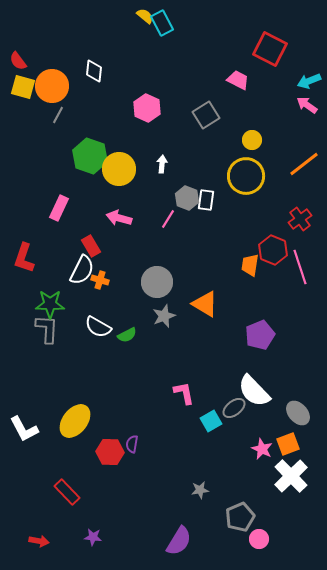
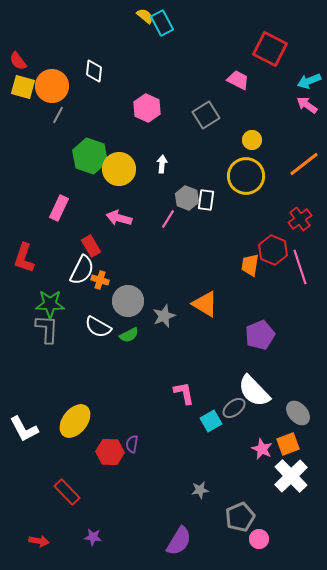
gray circle at (157, 282): moved 29 px left, 19 px down
green semicircle at (127, 335): moved 2 px right
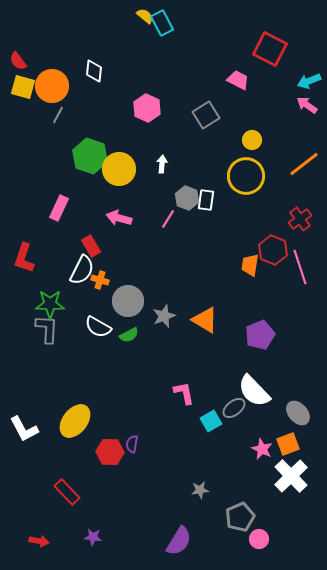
orange triangle at (205, 304): moved 16 px down
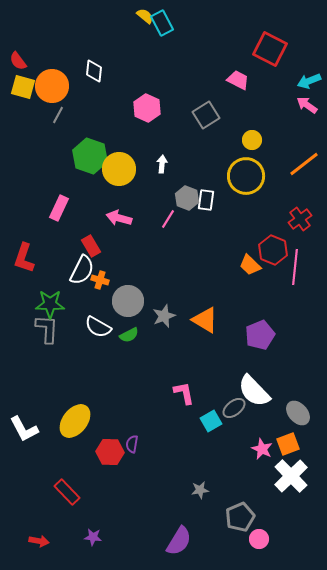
orange trapezoid at (250, 265): rotated 55 degrees counterclockwise
pink line at (300, 267): moved 5 px left; rotated 24 degrees clockwise
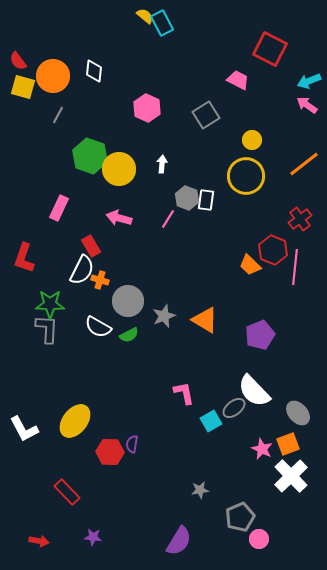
orange circle at (52, 86): moved 1 px right, 10 px up
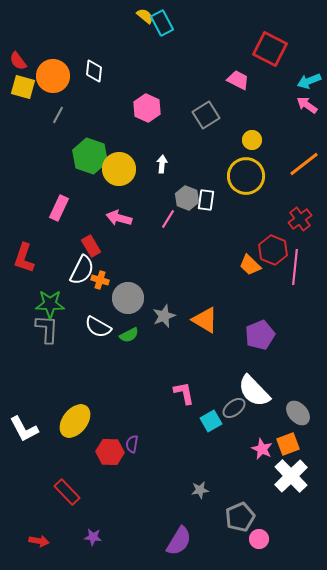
gray circle at (128, 301): moved 3 px up
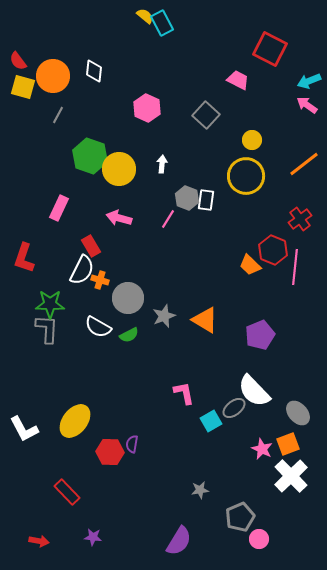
gray square at (206, 115): rotated 16 degrees counterclockwise
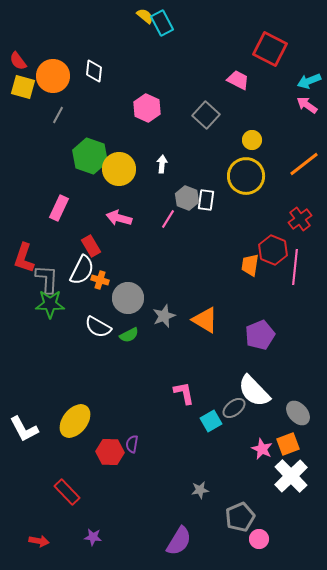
orange trapezoid at (250, 265): rotated 55 degrees clockwise
gray L-shape at (47, 329): moved 50 px up
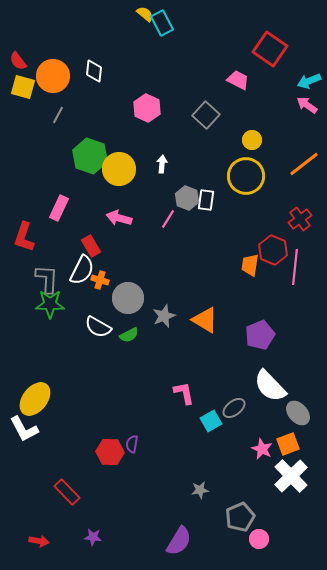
yellow semicircle at (145, 16): moved 2 px up
red square at (270, 49): rotated 8 degrees clockwise
red L-shape at (24, 258): moved 21 px up
white semicircle at (254, 391): moved 16 px right, 5 px up
yellow ellipse at (75, 421): moved 40 px left, 22 px up
